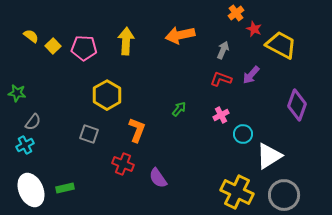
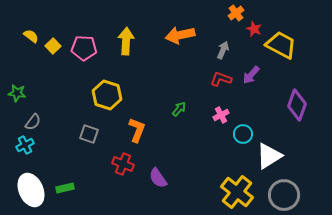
yellow hexagon: rotated 12 degrees counterclockwise
yellow cross: rotated 12 degrees clockwise
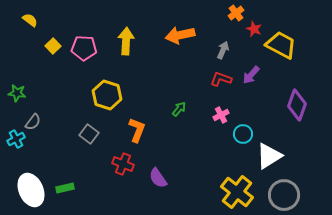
yellow semicircle: moved 1 px left, 16 px up
gray square: rotated 18 degrees clockwise
cyan cross: moved 9 px left, 6 px up
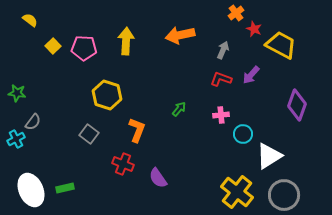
pink cross: rotated 21 degrees clockwise
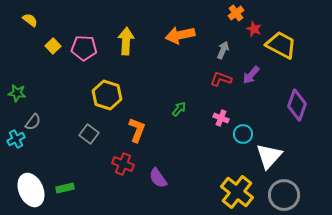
pink cross: moved 3 px down; rotated 28 degrees clockwise
white triangle: rotated 16 degrees counterclockwise
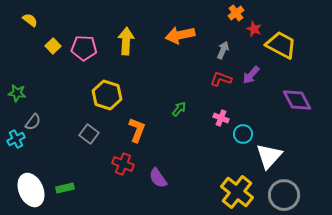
purple diamond: moved 5 px up; rotated 48 degrees counterclockwise
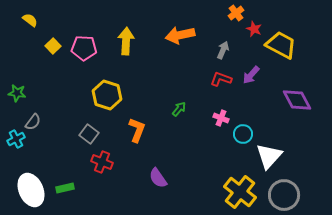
red cross: moved 21 px left, 2 px up
yellow cross: moved 3 px right
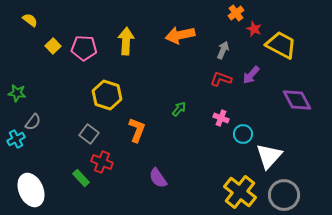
green rectangle: moved 16 px right, 10 px up; rotated 60 degrees clockwise
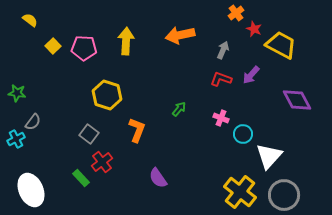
red cross: rotated 30 degrees clockwise
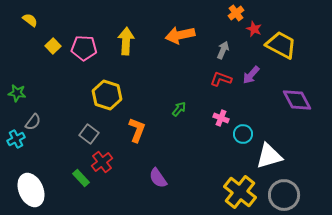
white triangle: rotated 32 degrees clockwise
